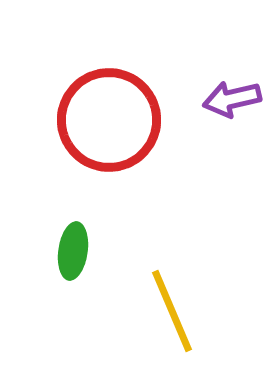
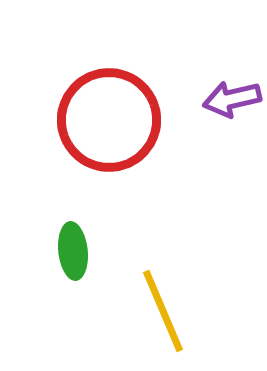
green ellipse: rotated 14 degrees counterclockwise
yellow line: moved 9 px left
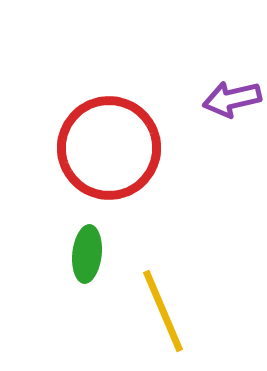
red circle: moved 28 px down
green ellipse: moved 14 px right, 3 px down; rotated 12 degrees clockwise
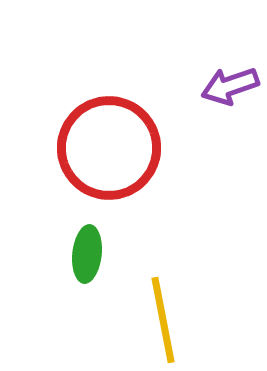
purple arrow: moved 2 px left, 13 px up; rotated 6 degrees counterclockwise
yellow line: moved 9 px down; rotated 12 degrees clockwise
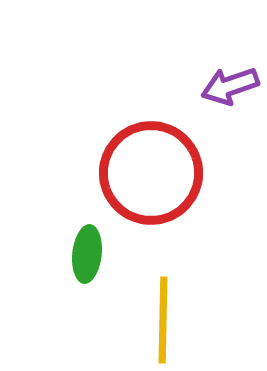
red circle: moved 42 px right, 25 px down
yellow line: rotated 12 degrees clockwise
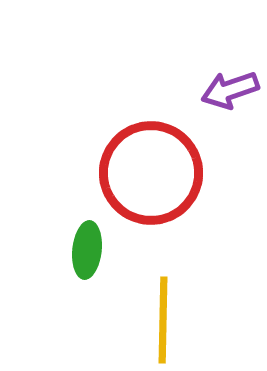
purple arrow: moved 4 px down
green ellipse: moved 4 px up
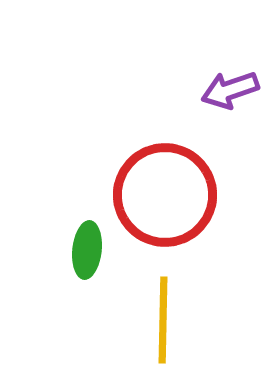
red circle: moved 14 px right, 22 px down
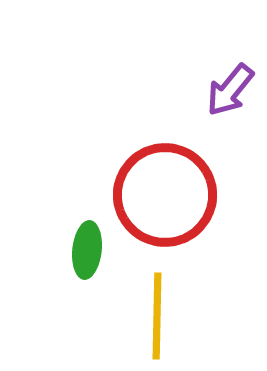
purple arrow: rotated 32 degrees counterclockwise
yellow line: moved 6 px left, 4 px up
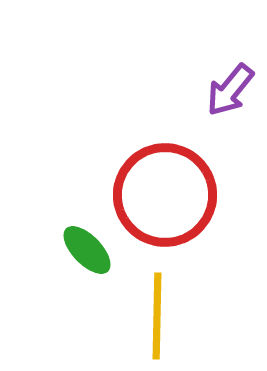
green ellipse: rotated 50 degrees counterclockwise
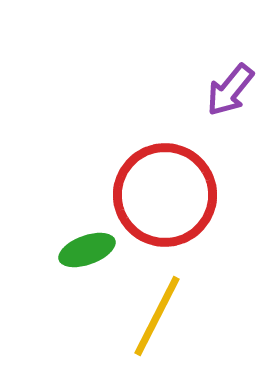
green ellipse: rotated 66 degrees counterclockwise
yellow line: rotated 26 degrees clockwise
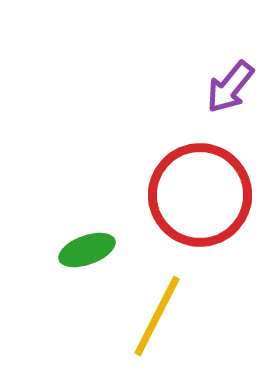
purple arrow: moved 3 px up
red circle: moved 35 px right
